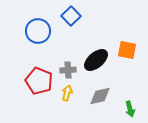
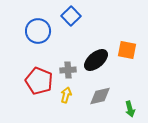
yellow arrow: moved 1 px left, 2 px down
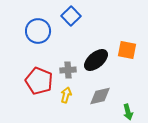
green arrow: moved 2 px left, 3 px down
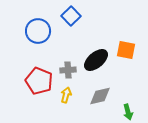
orange square: moved 1 px left
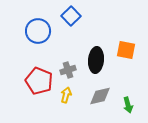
black ellipse: rotated 45 degrees counterclockwise
gray cross: rotated 14 degrees counterclockwise
green arrow: moved 7 px up
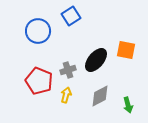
blue square: rotated 12 degrees clockwise
black ellipse: rotated 35 degrees clockwise
gray diamond: rotated 15 degrees counterclockwise
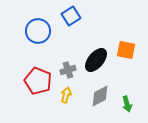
red pentagon: moved 1 px left
green arrow: moved 1 px left, 1 px up
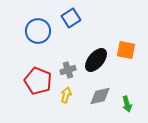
blue square: moved 2 px down
gray diamond: rotated 15 degrees clockwise
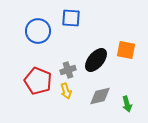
blue square: rotated 36 degrees clockwise
yellow arrow: moved 4 px up; rotated 147 degrees clockwise
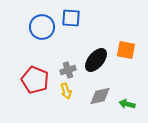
blue circle: moved 4 px right, 4 px up
red pentagon: moved 3 px left, 1 px up
green arrow: rotated 119 degrees clockwise
